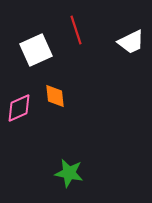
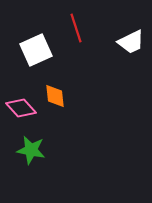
red line: moved 2 px up
pink diamond: moved 2 px right; rotated 72 degrees clockwise
green star: moved 38 px left, 23 px up
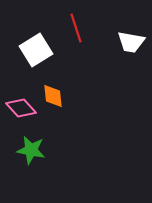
white trapezoid: rotated 36 degrees clockwise
white square: rotated 8 degrees counterclockwise
orange diamond: moved 2 px left
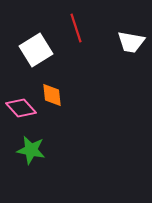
orange diamond: moved 1 px left, 1 px up
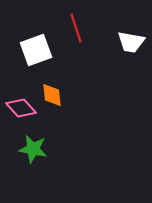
white square: rotated 12 degrees clockwise
green star: moved 2 px right, 1 px up
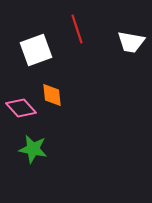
red line: moved 1 px right, 1 px down
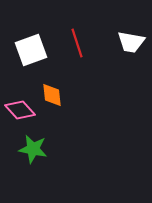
red line: moved 14 px down
white square: moved 5 px left
pink diamond: moved 1 px left, 2 px down
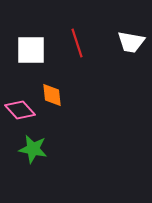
white square: rotated 20 degrees clockwise
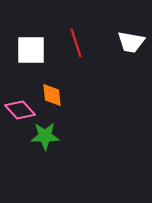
red line: moved 1 px left
green star: moved 12 px right, 13 px up; rotated 12 degrees counterclockwise
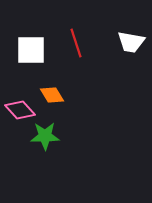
orange diamond: rotated 25 degrees counterclockwise
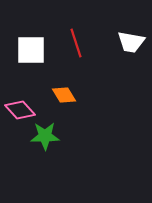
orange diamond: moved 12 px right
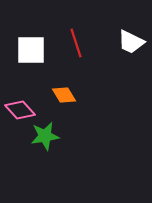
white trapezoid: rotated 16 degrees clockwise
green star: rotated 8 degrees counterclockwise
